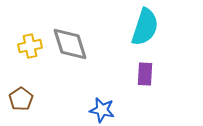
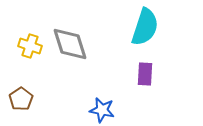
yellow cross: rotated 30 degrees clockwise
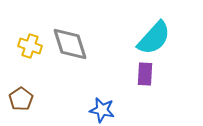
cyan semicircle: moved 9 px right, 11 px down; rotated 24 degrees clockwise
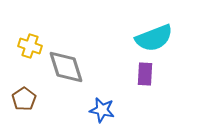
cyan semicircle: rotated 27 degrees clockwise
gray diamond: moved 4 px left, 23 px down
brown pentagon: moved 3 px right
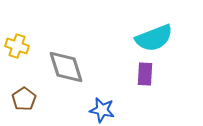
yellow cross: moved 13 px left
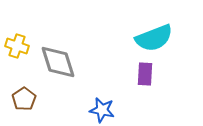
gray diamond: moved 8 px left, 5 px up
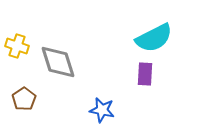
cyan semicircle: rotated 6 degrees counterclockwise
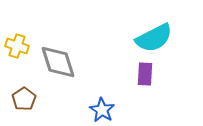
blue star: rotated 20 degrees clockwise
